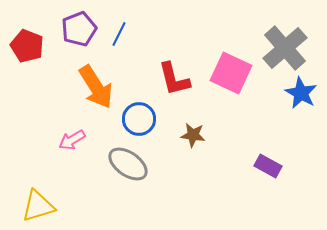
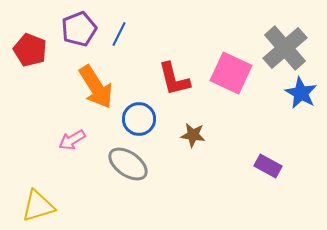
red pentagon: moved 3 px right, 4 px down
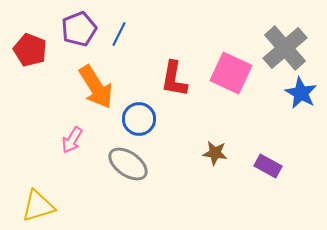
red L-shape: rotated 24 degrees clockwise
brown star: moved 22 px right, 18 px down
pink arrow: rotated 28 degrees counterclockwise
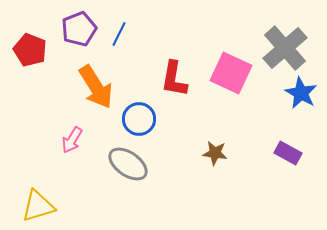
purple rectangle: moved 20 px right, 13 px up
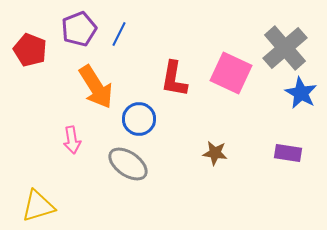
pink arrow: rotated 40 degrees counterclockwise
purple rectangle: rotated 20 degrees counterclockwise
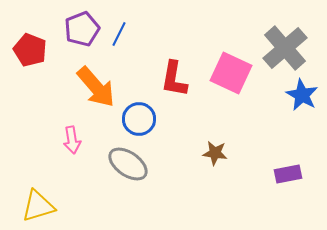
purple pentagon: moved 3 px right
orange arrow: rotated 9 degrees counterclockwise
blue star: moved 1 px right, 2 px down
purple rectangle: moved 21 px down; rotated 20 degrees counterclockwise
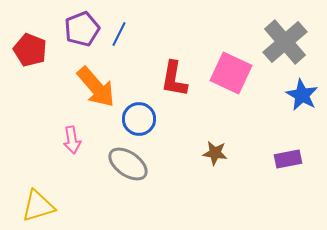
gray cross: moved 6 px up
purple rectangle: moved 15 px up
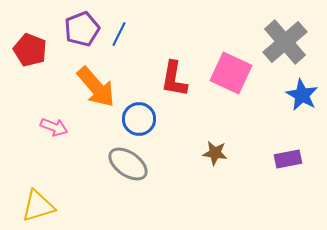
pink arrow: moved 18 px left, 13 px up; rotated 60 degrees counterclockwise
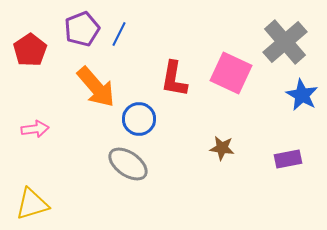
red pentagon: rotated 16 degrees clockwise
pink arrow: moved 19 px left, 2 px down; rotated 28 degrees counterclockwise
brown star: moved 7 px right, 5 px up
yellow triangle: moved 6 px left, 2 px up
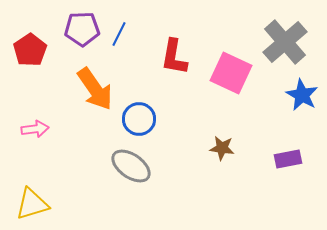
purple pentagon: rotated 20 degrees clockwise
red L-shape: moved 22 px up
orange arrow: moved 1 px left, 2 px down; rotated 6 degrees clockwise
gray ellipse: moved 3 px right, 2 px down
